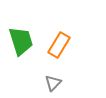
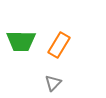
green trapezoid: rotated 108 degrees clockwise
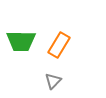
gray triangle: moved 2 px up
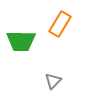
orange rectangle: moved 1 px right, 21 px up
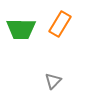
green trapezoid: moved 12 px up
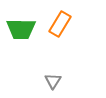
gray triangle: rotated 12 degrees counterclockwise
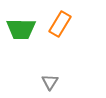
gray triangle: moved 3 px left, 1 px down
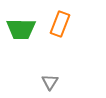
orange rectangle: rotated 10 degrees counterclockwise
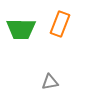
gray triangle: rotated 48 degrees clockwise
